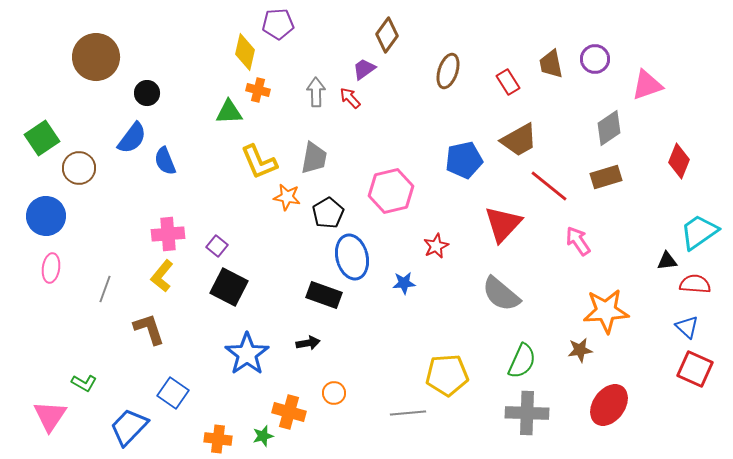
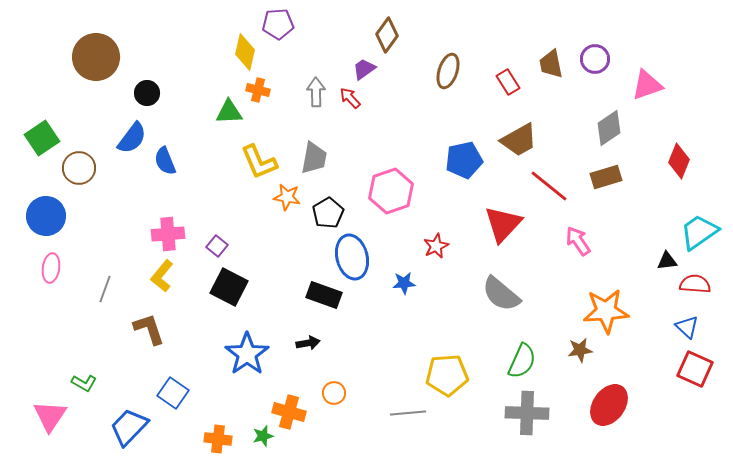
pink hexagon at (391, 191): rotated 6 degrees counterclockwise
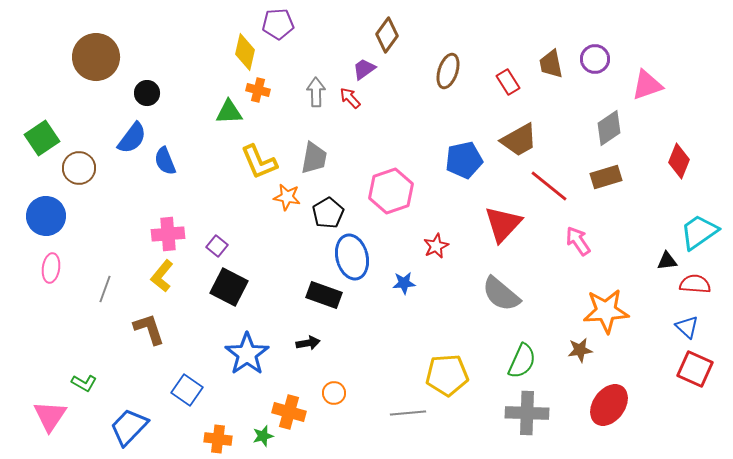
blue square at (173, 393): moved 14 px right, 3 px up
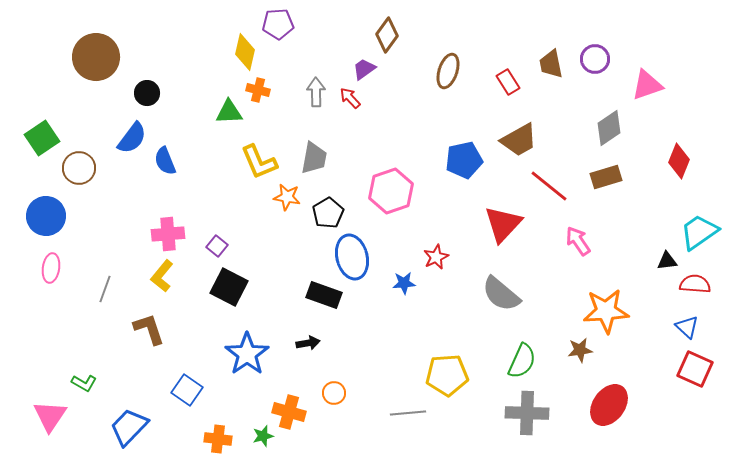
red star at (436, 246): moved 11 px down
